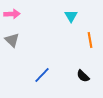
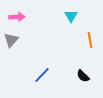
pink arrow: moved 5 px right, 3 px down
gray triangle: moved 1 px left; rotated 28 degrees clockwise
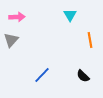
cyan triangle: moved 1 px left, 1 px up
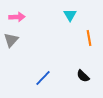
orange line: moved 1 px left, 2 px up
blue line: moved 1 px right, 3 px down
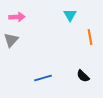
orange line: moved 1 px right, 1 px up
blue line: rotated 30 degrees clockwise
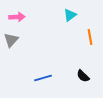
cyan triangle: rotated 24 degrees clockwise
